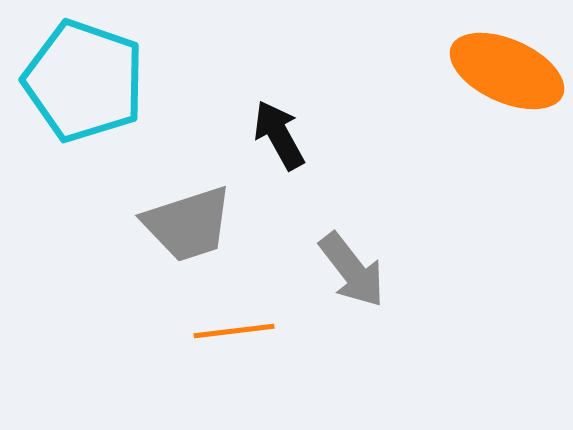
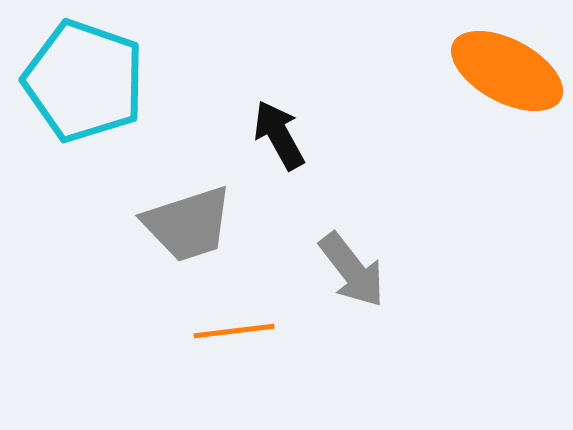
orange ellipse: rotated 4 degrees clockwise
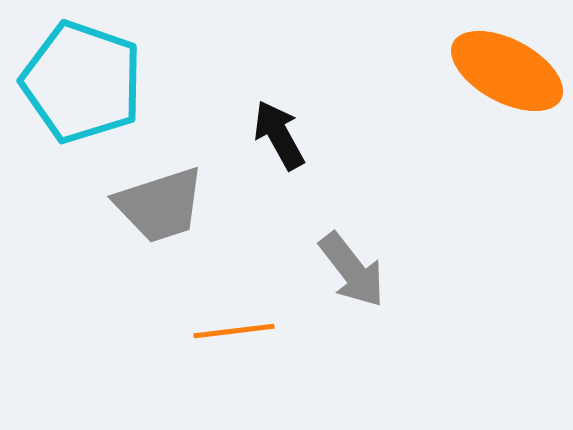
cyan pentagon: moved 2 px left, 1 px down
gray trapezoid: moved 28 px left, 19 px up
